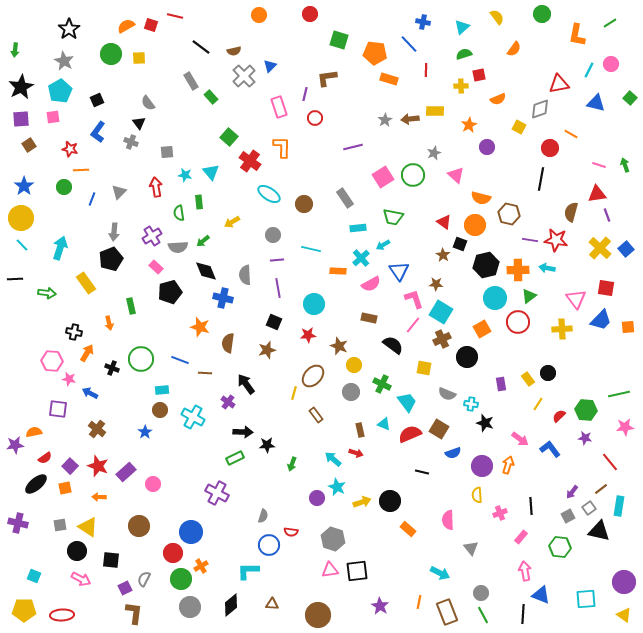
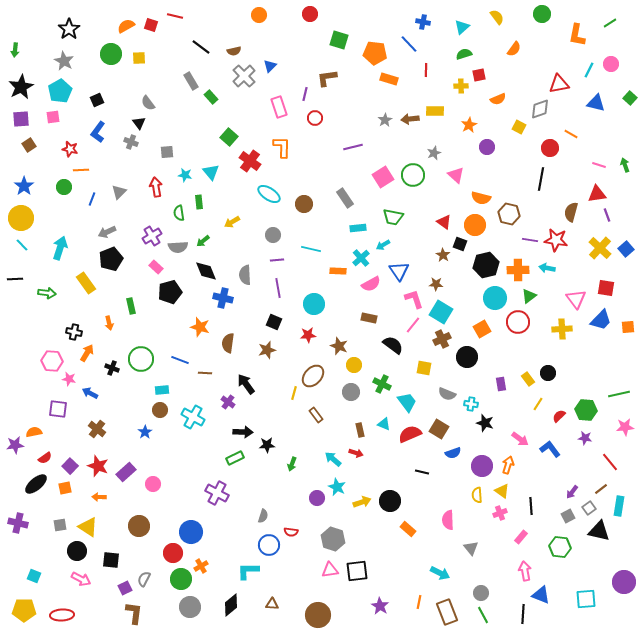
gray arrow at (114, 232): moved 7 px left; rotated 60 degrees clockwise
yellow triangle at (624, 615): moved 122 px left, 124 px up
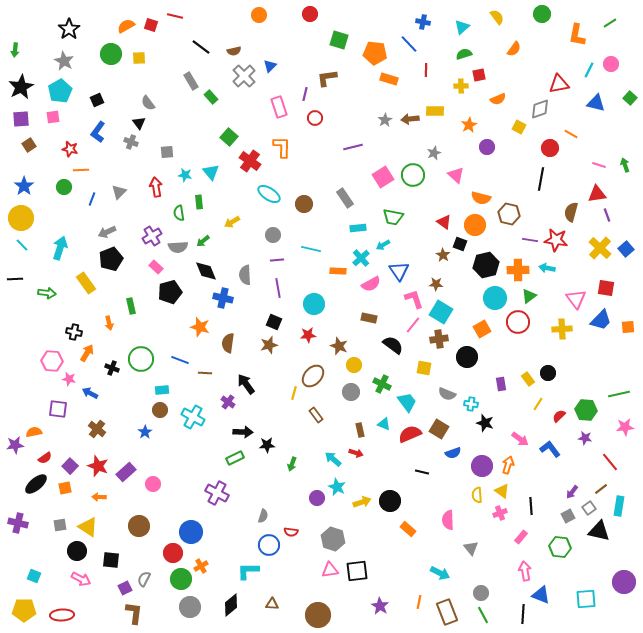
brown cross at (442, 339): moved 3 px left; rotated 18 degrees clockwise
brown star at (267, 350): moved 2 px right, 5 px up
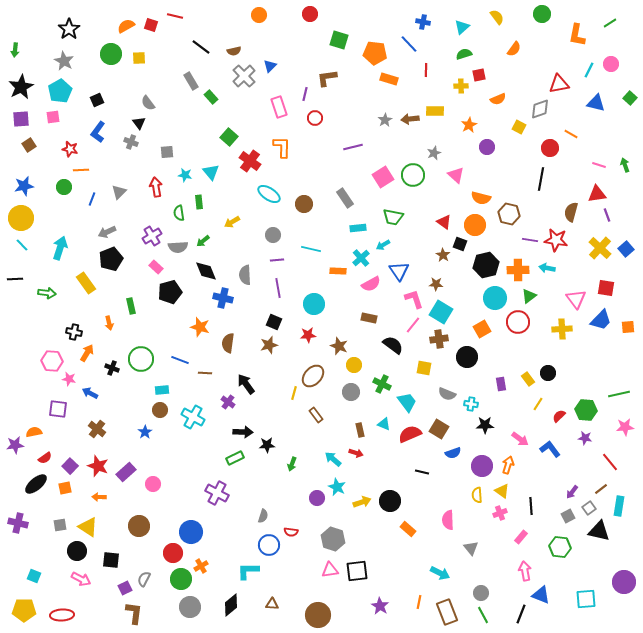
blue star at (24, 186): rotated 24 degrees clockwise
black star at (485, 423): moved 2 px down; rotated 18 degrees counterclockwise
black line at (523, 614): moved 2 px left; rotated 18 degrees clockwise
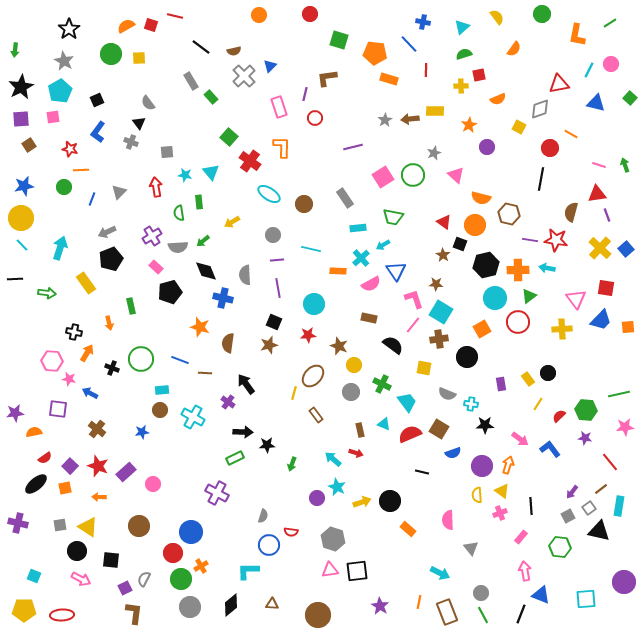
blue triangle at (399, 271): moved 3 px left
blue star at (145, 432): moved 3 px left; rotated 24 degrees clockwise
purple star at (15, 445): moved 32 px up
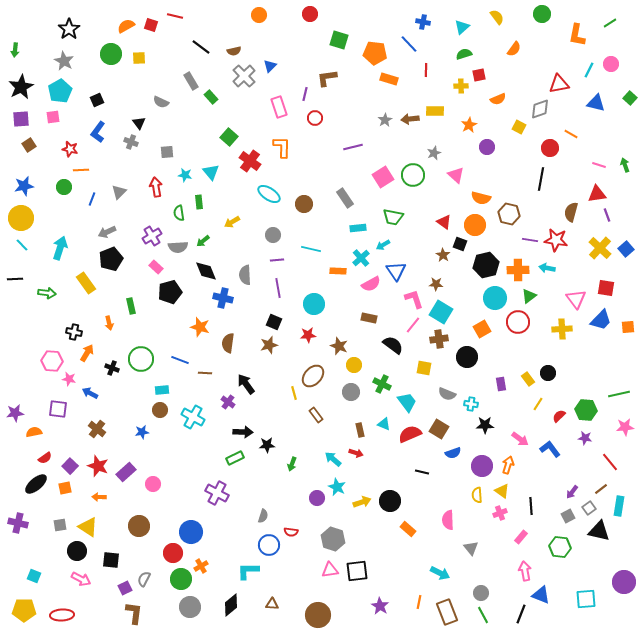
gray semicircle at (148, 103): moved 13 px right, 1 px up; rotated 28 degrees counterclockwise
yellow line at (294, 393): rotated 32 degrees counterclockwise
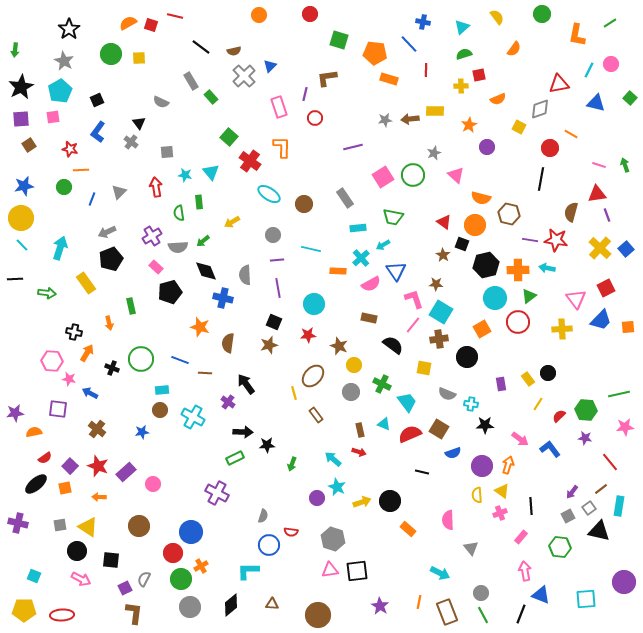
orange semicircle at (126, 26): moved 2 px right, 3 px up
gray star at (385, 120): rotated 24 degrees clockwise
gray cross at (131, 142): rotated 16 degrees clockwise
black square at (460, 244): moved 2 px right
red square at (606, 288): rotated 36 degrees counterclockwise
red arrow at (356, 453): moved 3 px right, 1 px up
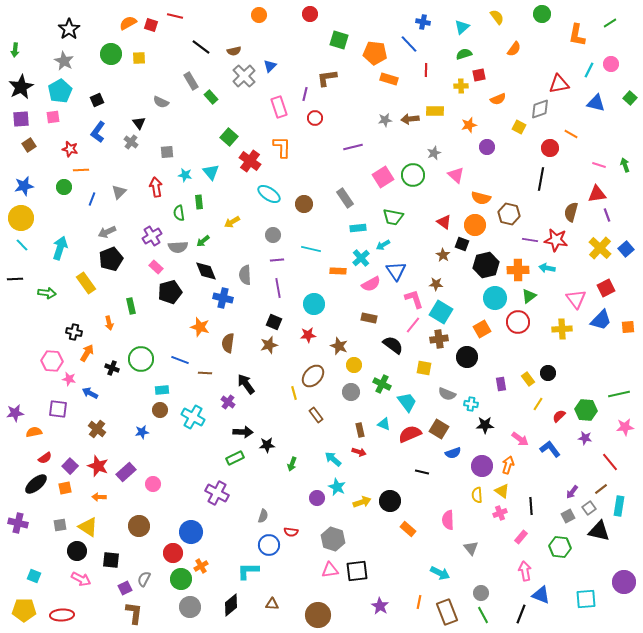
orange star at (469, 125): rotated 14 degrees clockwise
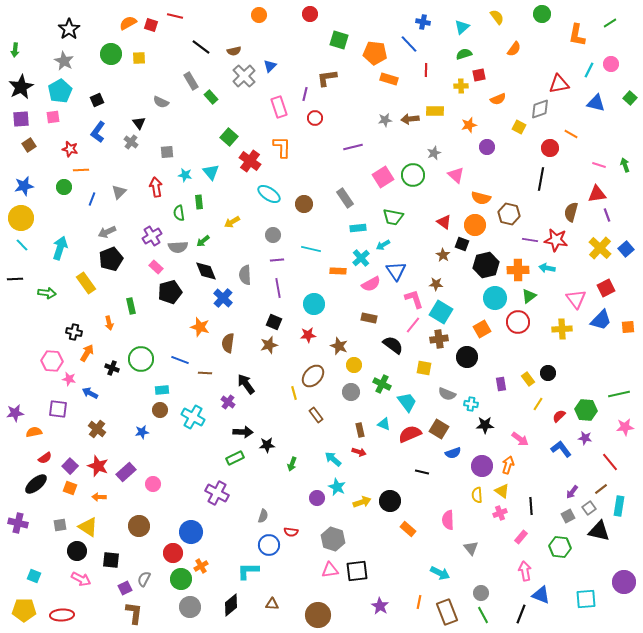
blue cross at (223, 298): rotated 30 degrees clockwise
blue L-shape at (550, 449): moved 11 px right
orange square at (65, 488): moved 5 px right; rotated 32 degrees clockwise
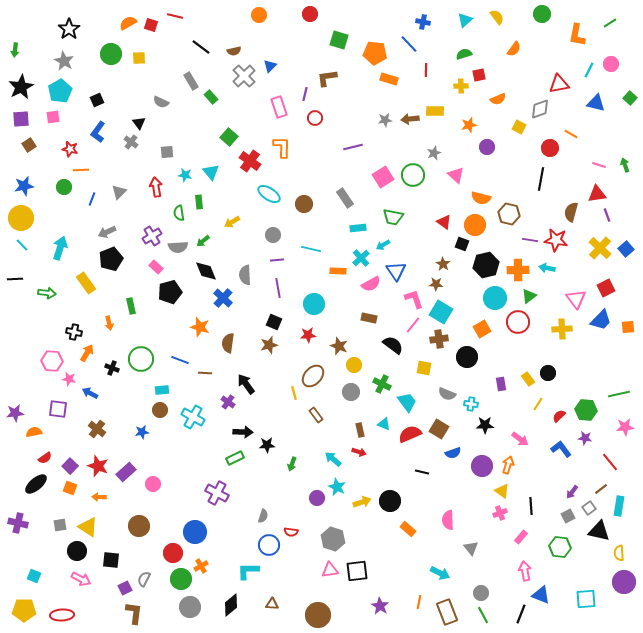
cyan triangle at (462, 27): moved 3 px right, 7 px up
brown star at (443, 255): moved 9 px down
yellow semicircle at (477, 495): moved 142 px right, 58 px down
blue circle at (191, 532): moved 4 px right
